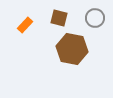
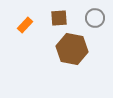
brown square: rotated 18 degrees counterclockwise
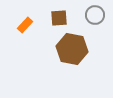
gray circle: moved 3 px up
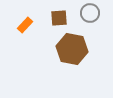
gray circle: moved 5 px left, 2 px up
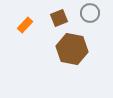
brown square: rotated 18 degrees counterclockwise
